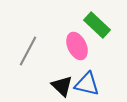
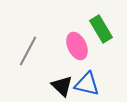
green rectangle: moved 4 px right, 4 px down; rotated 16 degrees clockwise
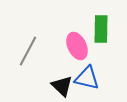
green rectangle: rotated 32 degrees clockwise
blue triangle: moved 6 px up
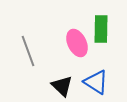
pink ellipse: moved 3 px up
gray line: rotated 48 degrees counterclockwise
blue triangle: moved 9 px right, 4 px down; rotated 20 degrees clockwise
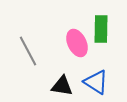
gray line: rotated 8 degrees counterclockwise
black triangle: rotated 35 degrees counterclockwise
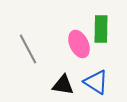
pink ellipse: moved 2 px right, 1 px down
gray line: moved 2 px up
black triangle: moved 1 px right, 1 px up
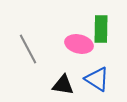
pink ellipse: rotated 52 degrees counterclockwise
blue triangle: moved 1 px right, 3 px up
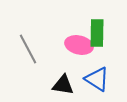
green rectangle: moved 4 px left, 4 px down
pink ellipse: moved 1 px down
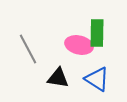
black triangle: moved 5 px left, 7 px up
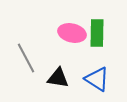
pink ellipse: moved 7 px left, 12 px up
gray line: moved 2 px left, 9 px down
